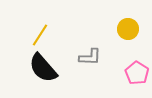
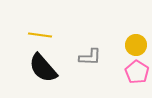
yellow circle: moved 8 px right, 16 px down
yellow line: rotated 65 degrees clockwise
pink pentagon: moved 1 px up
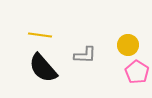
yellow circle: moved 8 px left
gray L-shape: moved 5 px left, 2 px up
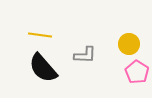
yellow circle: moved 1 px right, 1 px up
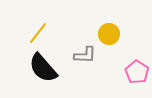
yellow line: moved 2 px left, 2 px up; rotated 60 degrees counterclockwise
yellow circle: moved 20 px left, 10 px up
